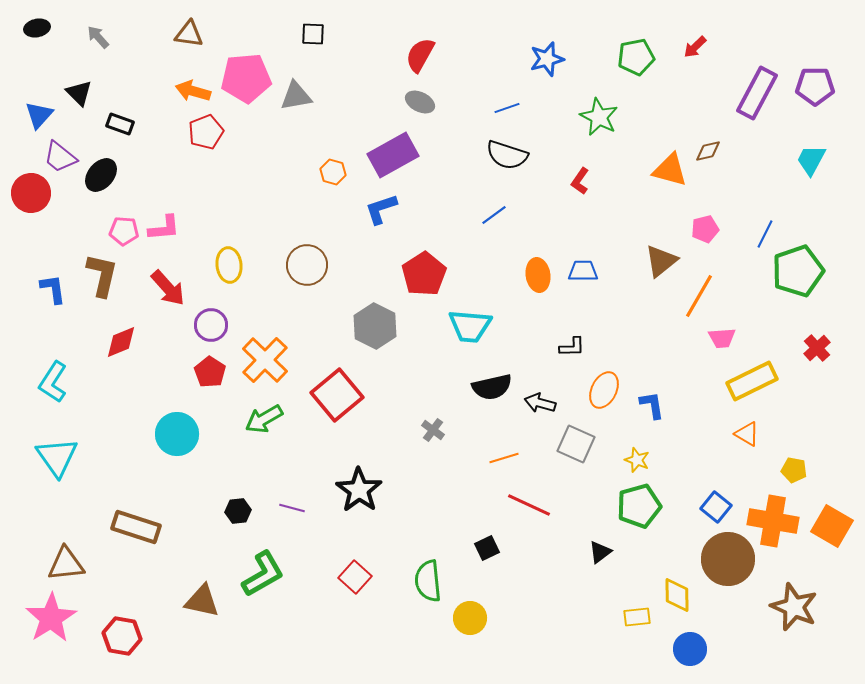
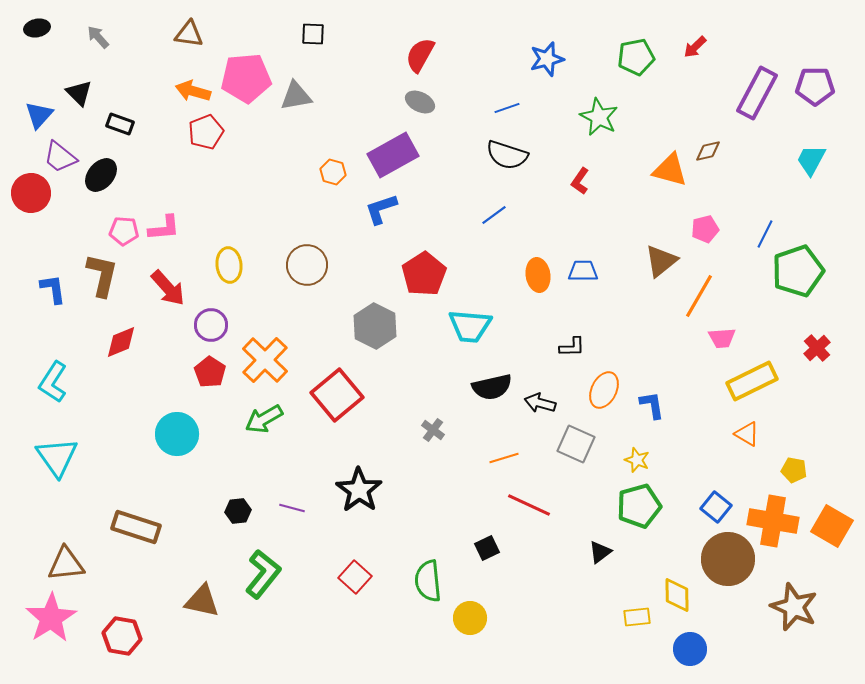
green L-shape at (263, 574): rotated 21 degrees counterclockwise
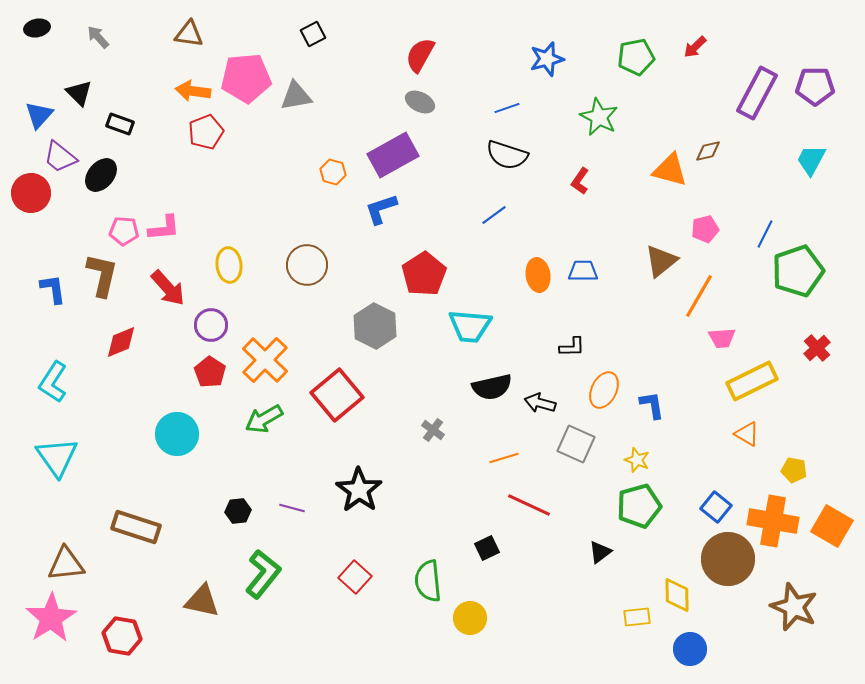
black square at (313, 34): rotated 30 degrees counterclockwise
orange arrow at (193, 91): rotated 8 degrees counterclockwise
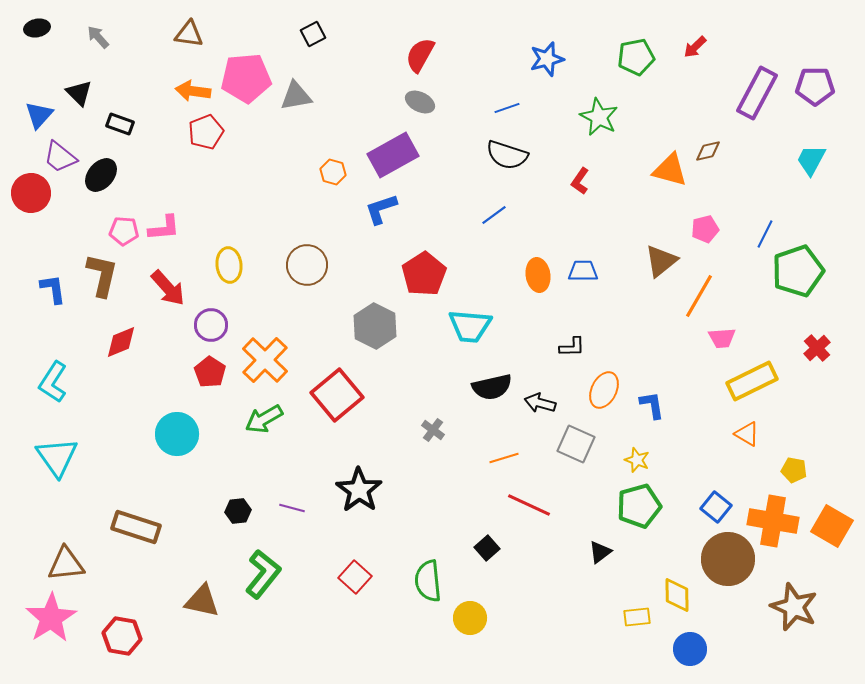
black square at (487, 548): rotated 15 degrees counterclockwise
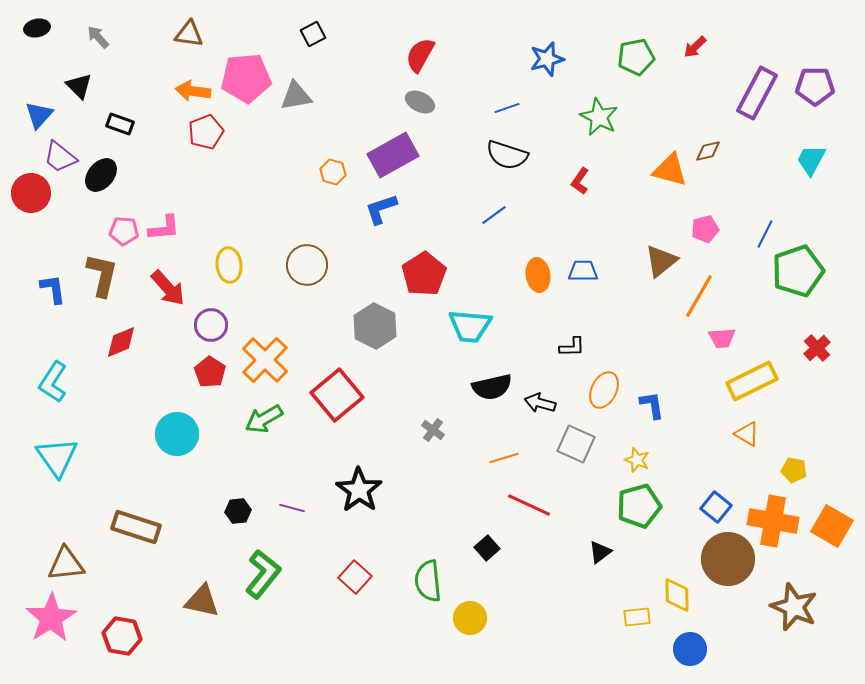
black triangle at (79, 93): moved 7 px up
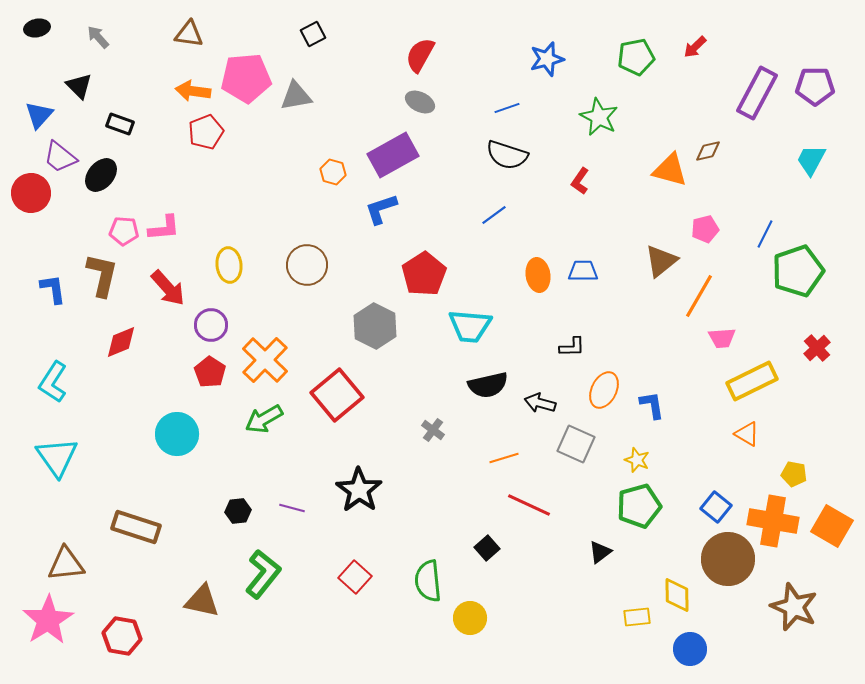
black semicircle at (492, 387): moved 4 px left, 2 px up
yellow pentagon at (794, 470): moved 4 px down
pink star at (51, 618): moved 3 px left, 2 px down
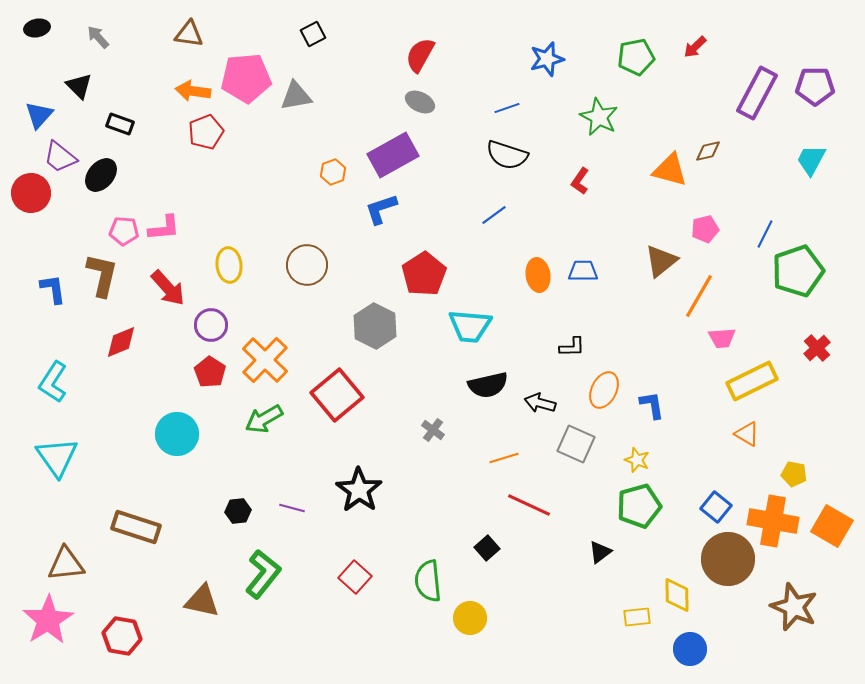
orange hexagon at (333, 172): rotated 25 degrees clockwise
